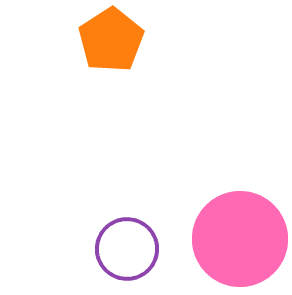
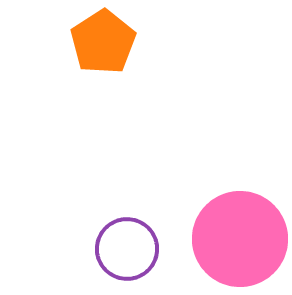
orange pentagon: moved 8 px left, 2 px down
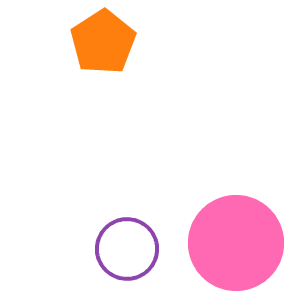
pink circle: moved 4 px left, 4 px down
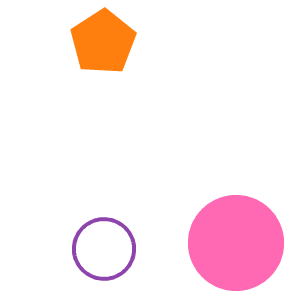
purple circle: moved 23 px left
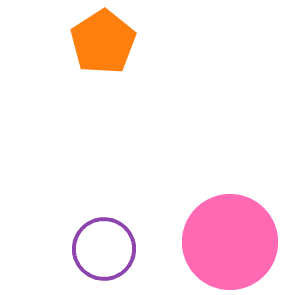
pink circle: moved 6 px left, 1 px up
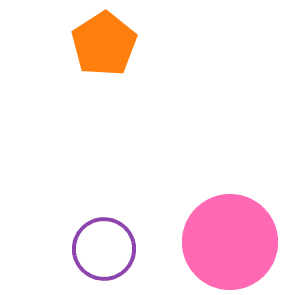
orange pentagon: moved 1 px right, 2 px down
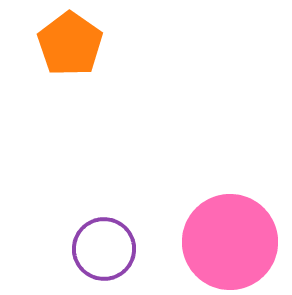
orange pentagon: moved 34 px left; rotated 4 degrees counterclockwise
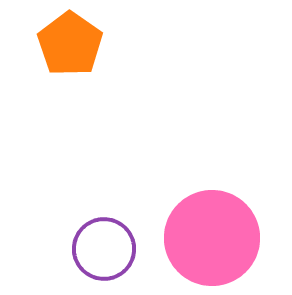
pink circle: moved 18 px left, 4 px up
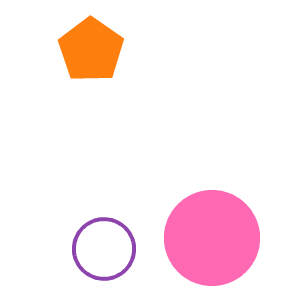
orange pentagon: moved 21 px right, 6 px down
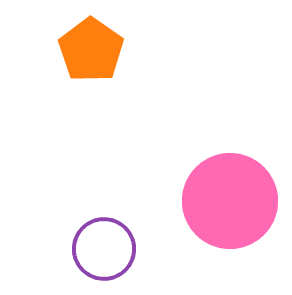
pink circle: moved 18 px right, 37 px up
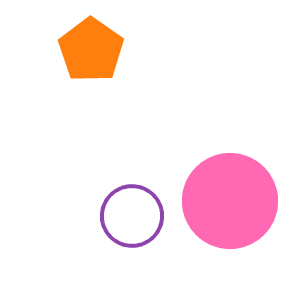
purple circle: moved 28 px right, 33 px up
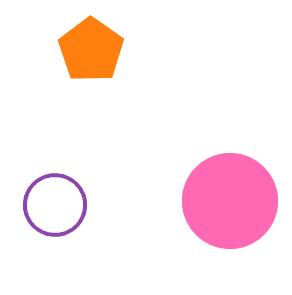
purple circle: moved 77 px left, 11 px up
